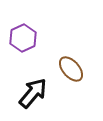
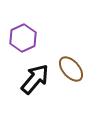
black arrow: moved 2 px right, 14 px up
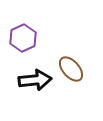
black arrow: moved 1 px down; rotated 44 degrees clockwise
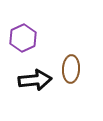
brown ellipse: rotated 44 degrees clockwise
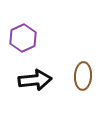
brown ellipse: moved 12 px right, 7 px down
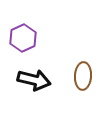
black arrow: moved 1 px left; rotated 20 degrees clockwise
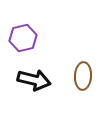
purple hexagon: rotated 12 degrees clockwise
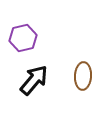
black arrow: rotated 64 degrees counterclockwise
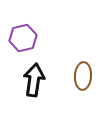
black arrow: rotated 32 degrees counterclockwise
